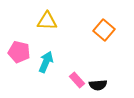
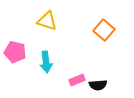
yellow triangle: rotated 15 degrees clockwise
pink pentagon: moved 4 px left
cyan arrow: rotated 150 degrees clockwise
pink rectangle: rotated 70 degrees counterclockwise
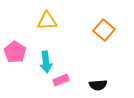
yellow triangle: rotated 20 degrees counterclockwise
pink pentagon: rotated 20 degrees clockwise
pink rectangle: moved 16 px left
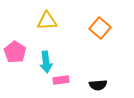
orange square: moved 4 px left, 2 px up
pink rectangle: rotated 14 degrees clockwise
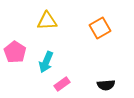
orange square: rotated 20 degrees clockwise
cyan arrow: rotated 30 degrees clockwise
pink rectangle: moved 1 px right, 4 px down; rotated 28 degrees counterclockwise
black semicircle: moved 8 px right
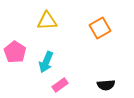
pink rectangle: moved 2 px left, 1 px down
